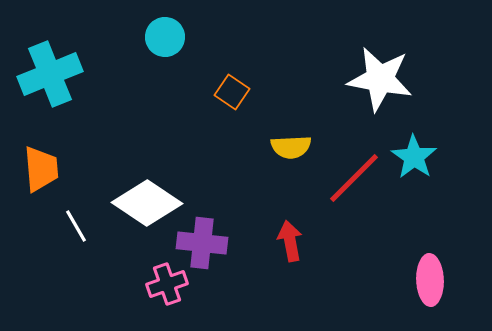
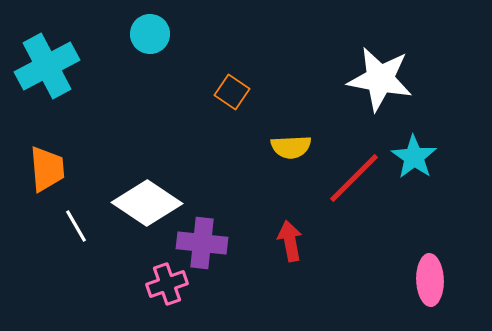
cyan circle: moved 15 px left, 3 px up
cyan cross: moved 3 px left, 8 px up; rotated 6 degrees counterclockwise
orange trapezoid: moved 6 px right
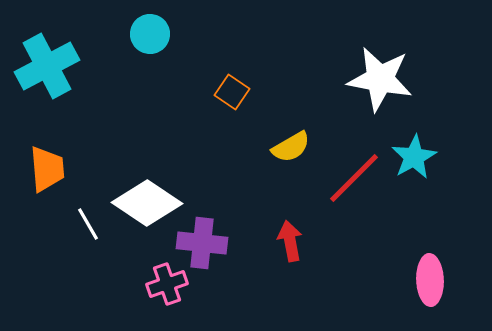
yellow semicircle: rotated 27 degrees counterclockwise
cyan star: rotated 9 degrees clockwise
white line: moved 12 px right, 2 px up
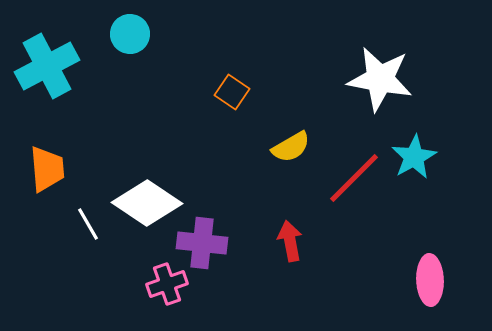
cyan circle: moved 20 px left
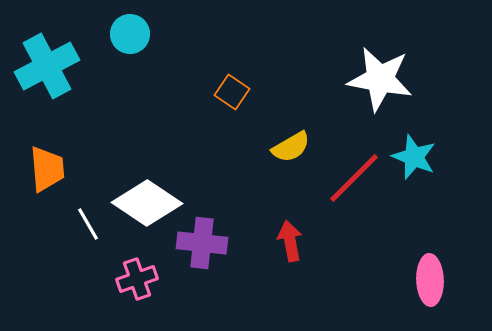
cyan star: rotated 21 degrees counterclockwise
pink cross: moved 30 px left, 5 px up
